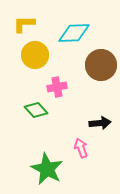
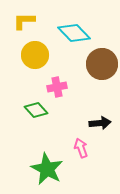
yellow L-shape: moved 3 px up
cyan diamond: rotated 48 degrees clockwise
brown circle: moved 1 px right, 1 px up
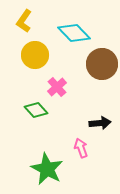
yellow L-shape: rotated 55 degrees counterclockwise
pink cross: rotated 30 degrees counterclockwise
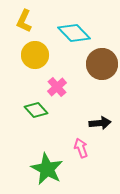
yellow L-shape: rotated 10 degrees counterclockwise
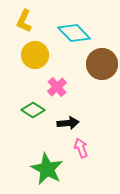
green diamond: moved 3 px left; rotated 15 degrees counterclockwise
black arrow: moved 32 px left
